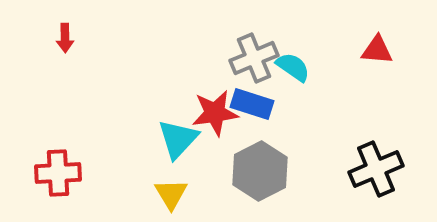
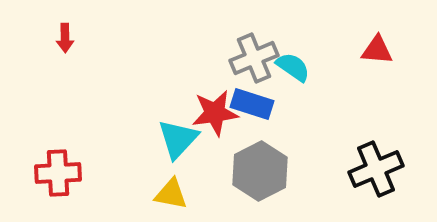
yellow triangle: rotated 48 degrees counterclockwise
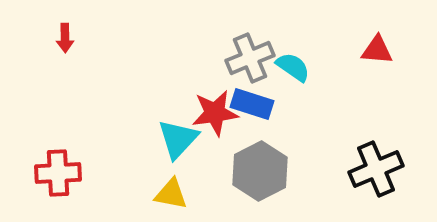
gray cross: moved 4 px left
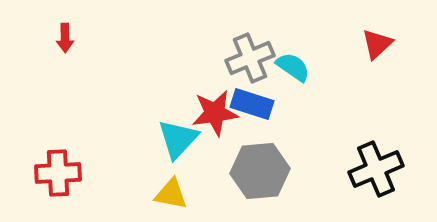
red triangle: moved 6 px up; rotated 48 degrees counterclockwise
gray hexagon: rotated 22 degrees clockwise
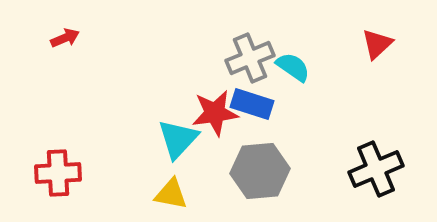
red arrow: rotated 112 degrees counterclockwise
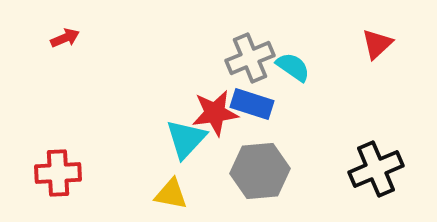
cyan triangle: moved 8 px right
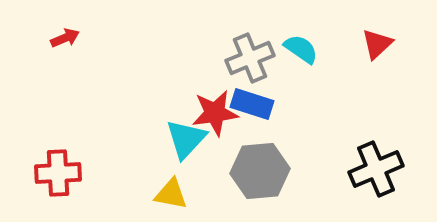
cyan semicircle: moved 8 px right, 18 px up
